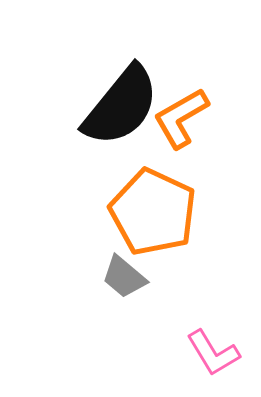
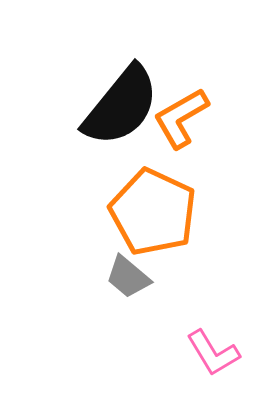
gray trapezoid: moved 4 px right
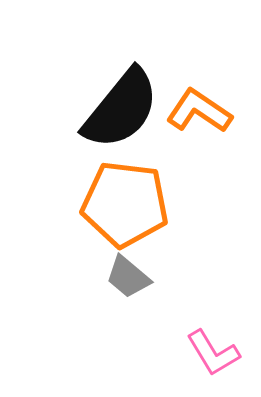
black semicircle: moved 3 px down
orange L-shape: moved 18 px right, 7 px up; rotated 64 degrees clockwise
orange pentagon: moved 28 px left, 8 px up; rotated 18 degrees counterclockwise
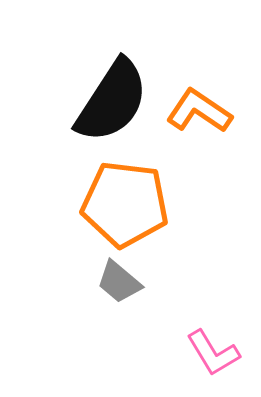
black semicircle: moved 9 px left, 8 px up; rotated 6 degrees counterclockwise
gray trapezoid: moved 9 px left, 5 px down
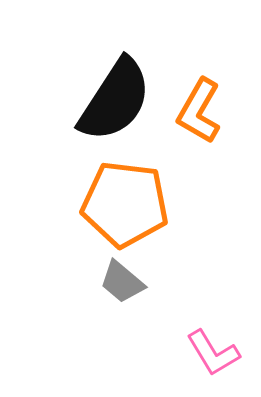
black semicircle: moved 3 px right, 1 px up
orange L-shape: rotated 94 degrees counterclockwise
gray trapezoid: moved 3 px right
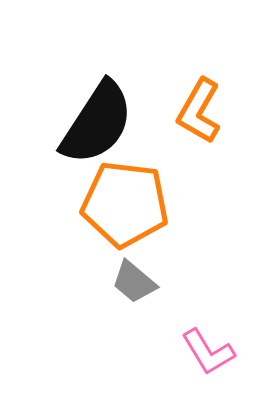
black semicircle: moved 18 px left, 23 px down
gray trapezoid: moved 12 px right
pink L-shape: moved 5 px left, 1 px up
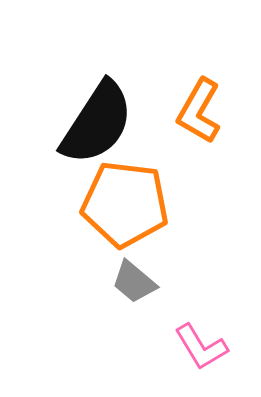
pink L-shape: moved 7 px left, 5 px up
